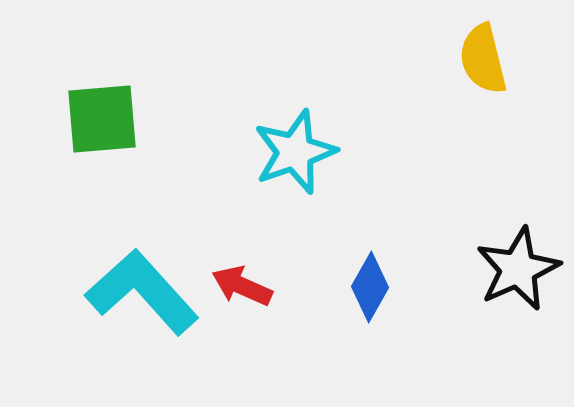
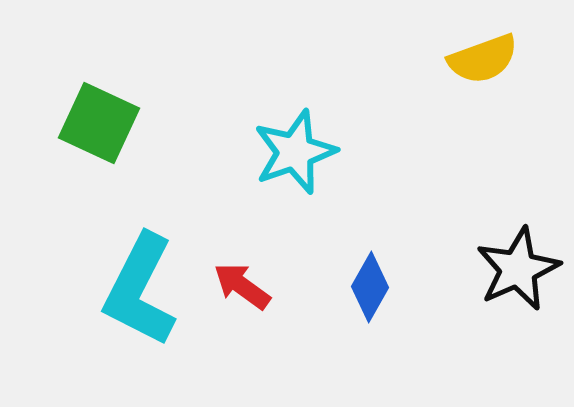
yellow semicircle: rotated 96 degrees counterclockwise
green square: moved 3 px left, 4 px down; rotated 30 degrees clockwise
red arrow: rotated 12 degrees clockwise
cyan L-shape: moved 2 px left, 2 px up; rotated 111 degrees counterclockwise
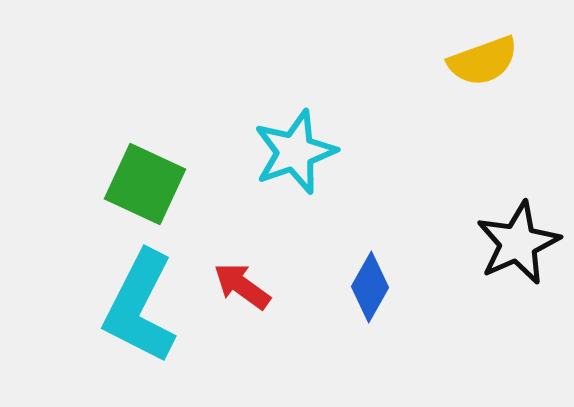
yellow semicircle: moved 2 px down
green square: moved 46 px right, 61 px down
black star: moved 26 px up
cyan L-shape: moved 17 px down
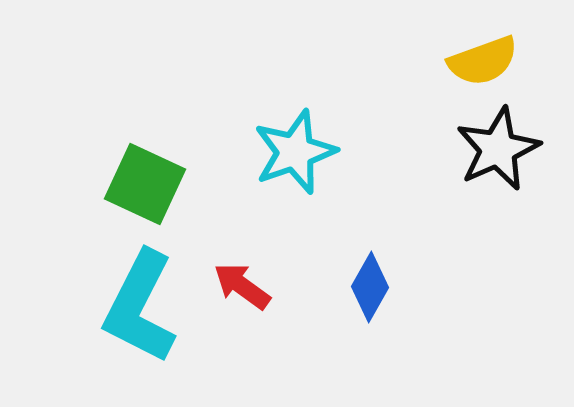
black star: moved 20 px left, 94 px up
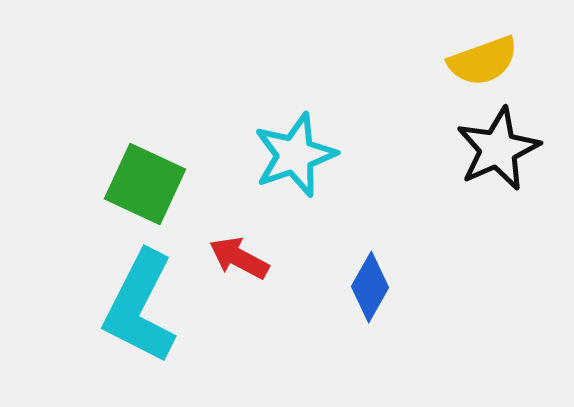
cyan star: moved 3 px down
red arrow: moved 3 px left, 28 px up; rotated 8 degrees counterclockwise
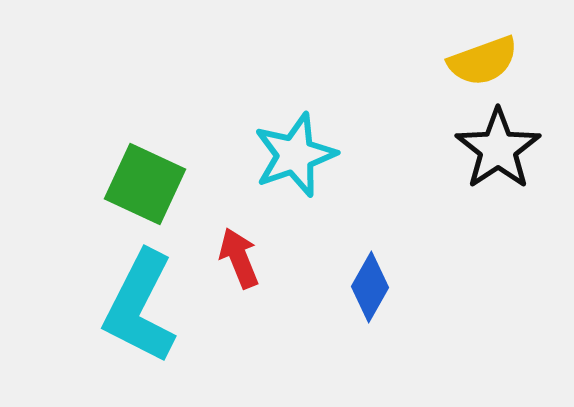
black star: rotated 10 degrees counterclockwise
red arrow: rotated 40 degrees clockwise
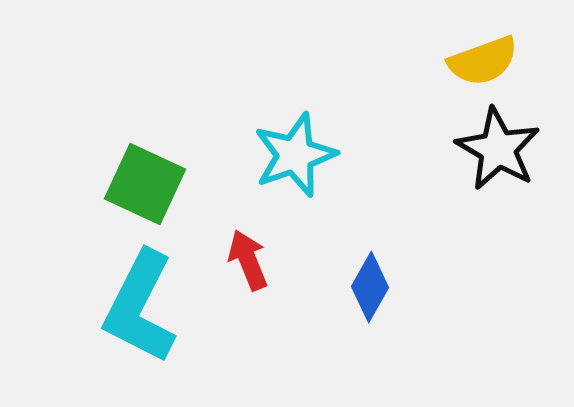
black star: rotated 8 degrees counterclockwise
red arrow: moved 9 px right, 2 px down
